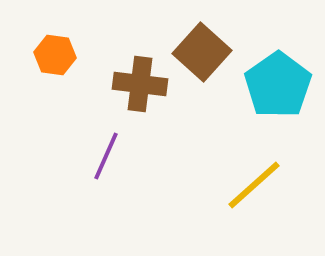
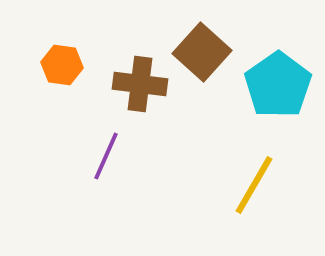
orange hexagon: moved 7 px right, 10 px down
yellow line: rotated 18 degrees counterclockwise
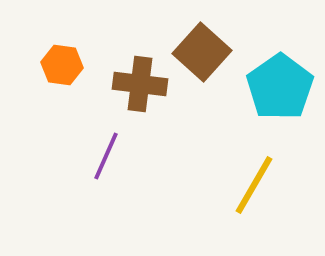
cyan pentagon: moved 2 px right, 2 px down
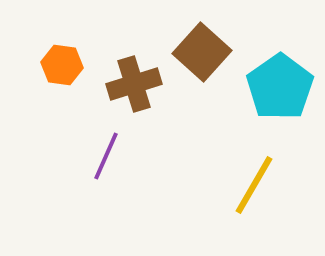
brown cross: moved 6 px left; rotated 24 degrees counterclockwise
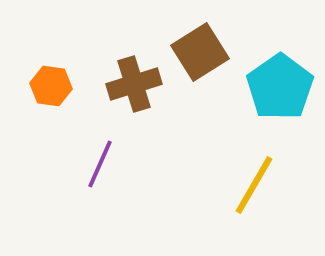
brown square: moved 2 px left; rotated 16 degrees clockwise
orange hexagon: moved 11 px left, 21 px down
purple line: moved 6 px left, 8 px down
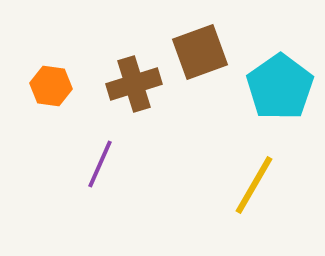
brown square: rotated 12 degrees clockwise
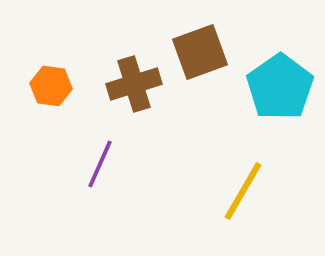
yellow line: moved 11 px left, 6 px down
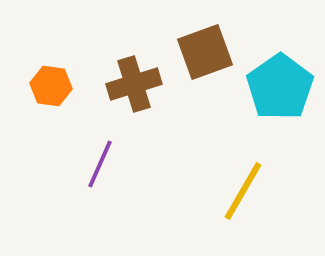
brown square: moved 5 px right
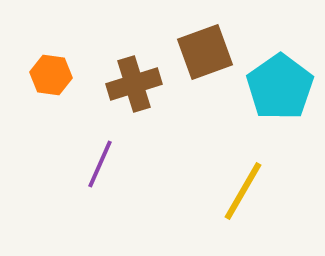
orange hexagon: moved 11 px up
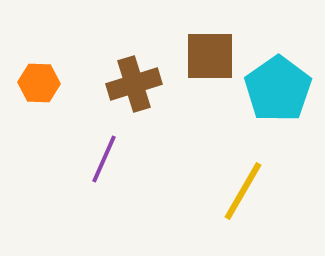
brown square: moved 5 px right, 4 px down; rotated 20 degrees clockwise
orange hexagon: moved 12 px left, 8 px down; rotated 6 degrees counterclockwise
cyan pentagon: moved 2 px left, 2 px down
purple line: moved 4 px right, 5 px up
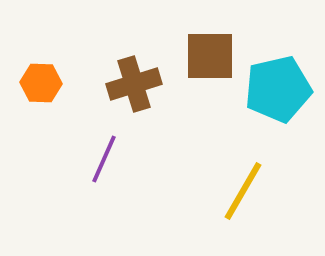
orange hexagon: moved 2 px right
cyan pentagon: rotated 22 degrees clockwise
